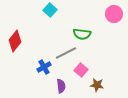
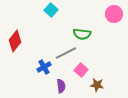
cyan square: moved 1 px right
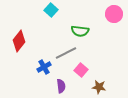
green semicircle: moved 2 px left, 3 px up
red diamond: moved 4 px right
brown star: moved 2 px right, 2 px down
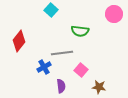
gray line: moved 4 px left; rotated 20 degrees clockwise
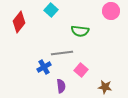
pink circle: moved 3 px left, 3 px up
red diamond: moved 19 px up
brown star: moved 6 px right
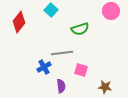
green semicircle: moved 2 px up; rotated 24 degrees counterclockwise
pink square: rotated 24 degrees counterclockwise
